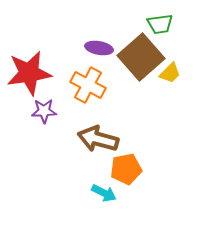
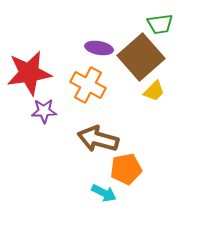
yellow trapezoid: moved 16 px left, 18 px down
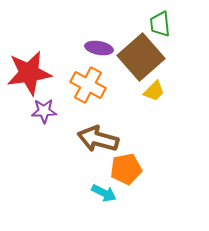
green trapezoid: rotated 92 degrees clockwise
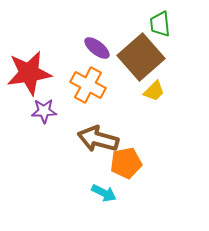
purple ellipse: moved 2 px left; rotated 28 degrees clockwise
orange pentagon: moved 6 px up
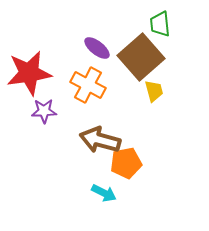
yellow trapezoid: rotated 60 degrees counterclockwise
brown arrow: moved 2 px right, 1 px down
